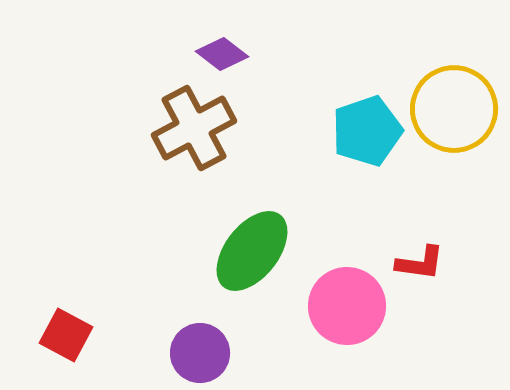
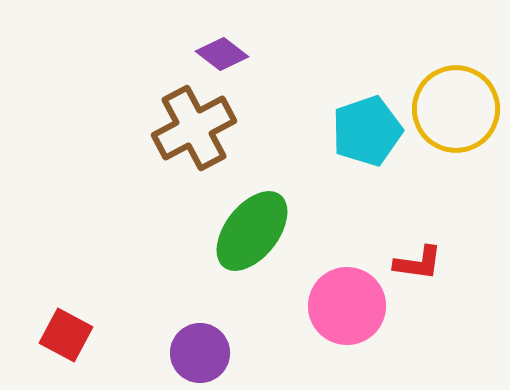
yellow circle: moved 2 px right
green ellipse: moved 20 px up
red L-shape: moved 2 px left
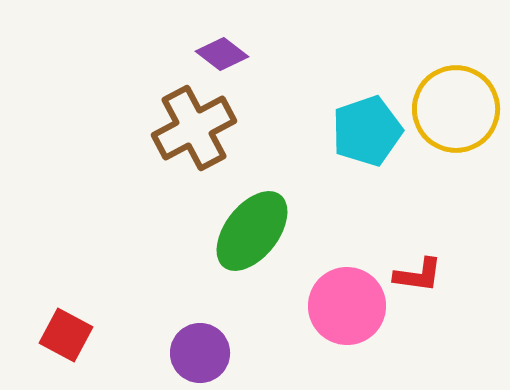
red L-shape: moved 12 px down
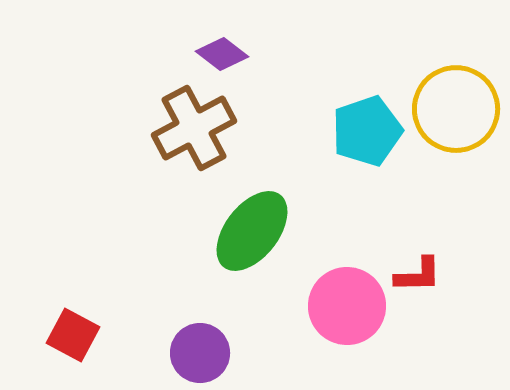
red L-shape: rotated 9 degrees counterclockwise
red square: moved 7 px right
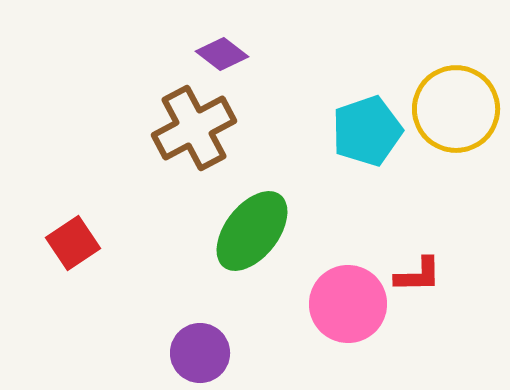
pink circle: moved 1 px right, 2 px up
red square: moved 92 px up; rotated 28 degrees clockwise
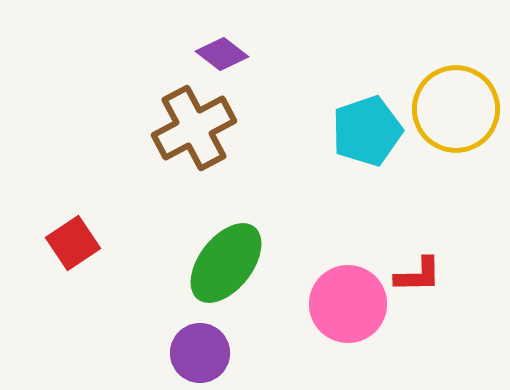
green ellipse: moved 26 px left, 32 px down
